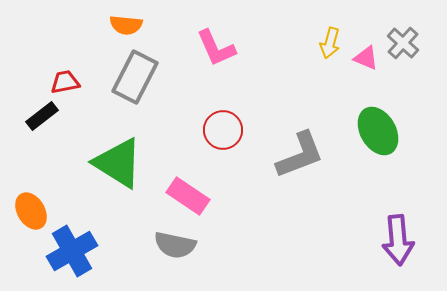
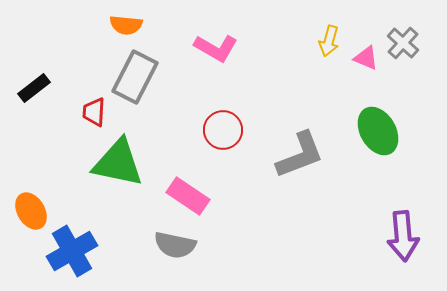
yellow arrow: moved 1 px left, 2 px up
pink L-shape: rotated 36 degrees counterclockwise
red trapezoid: moved 29 px right, 30 px down; rotated 76 degrees counterclockwise
black rectangle: moved 8 px left, 28 px up
green triangle: rotated 20 degrees counterclockwise
purple arrow: moved 5 px right, 4 px up
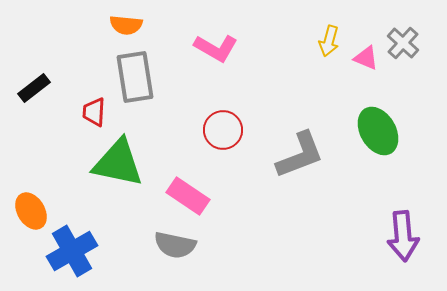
gray rectangle: rotated 36 degrees counterclockwise
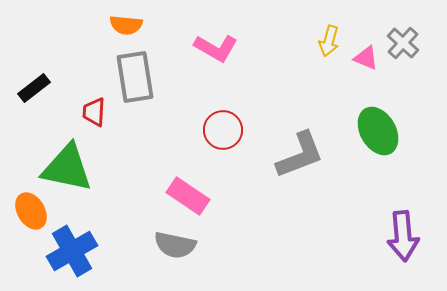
green triangle: moved 51 px left, 5 px down
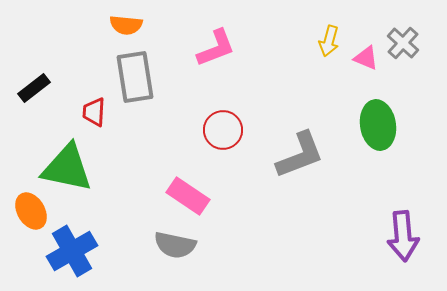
pink L-shape: rotated 51 degrees counterclockwise
green ellipse: moved 6 px up; rotated 21 degrees clockwise
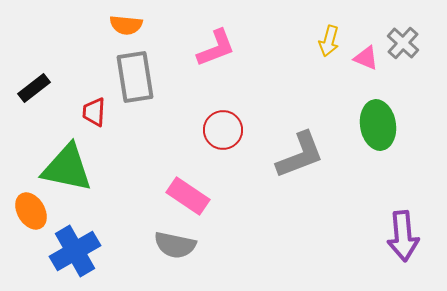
blue cross: moved 3 px right
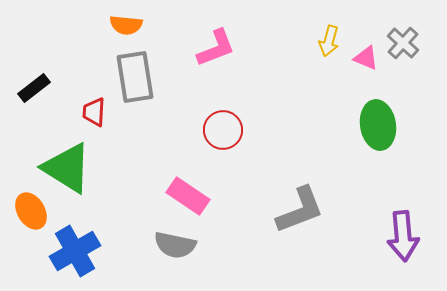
gray L-shape: moved 55 px down
green triangle: rotated 20 degrees clockwise
